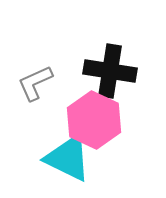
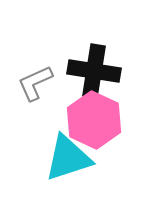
black cross: moved 16 px left
cyan triangle: rotated 44 degrees counterclockwise
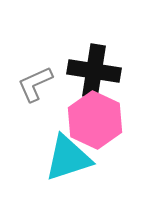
gray L-shape: moved 1 px down
pink hexagon: moved 1 px right
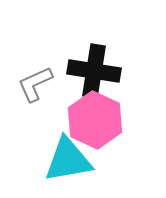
cyan triangle: moved 2 px down; rotated 8 degrees clockwise
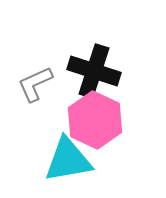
black cross: rotated 9 degrees clockwise
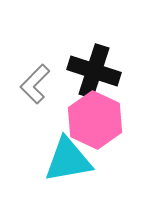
gray L-shape: rotated 21 degrees counterclockwise
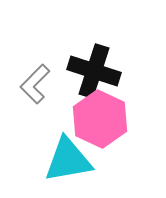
pink hexagon: moved 5 px right, 1 px up
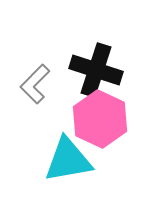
black cross: moved 2 px right, 1 px up
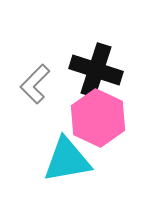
pink hexagon: moved 2 px left, 1 px up
cyan triangle: moved 1 px left
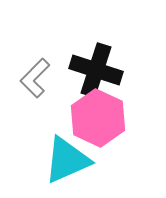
gray L-shape: moved 6 px up
cyan triangle: rotated 14 degrees counterclockwise
